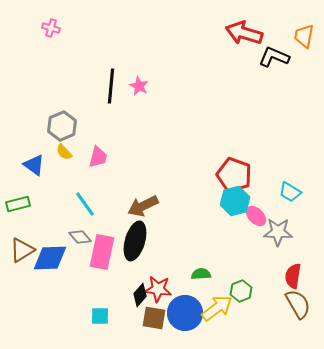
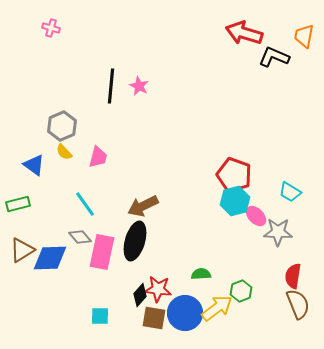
brown semicircle: rotated 8 degrees clockwise
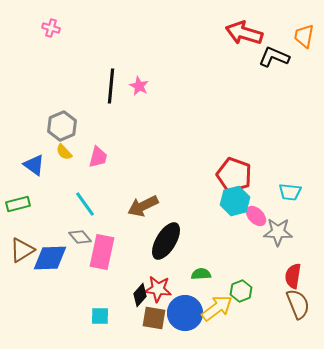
cyan trapezoid: rotated 25 degrees counterclockwise
black ellipse: moved 31 px right; rotated 15 degrees clockwise
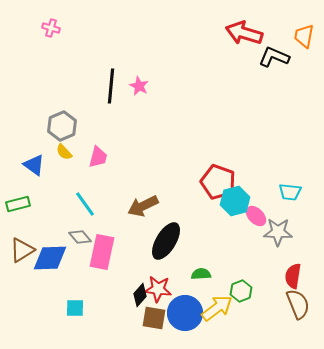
red pentagon: moved 16 px left, 7 px down
cyan square: moved 25 px left, 8 px up
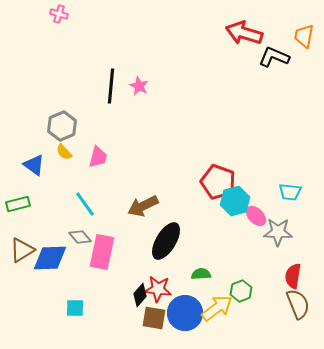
pink cross: moved 8 px right, 14 px up
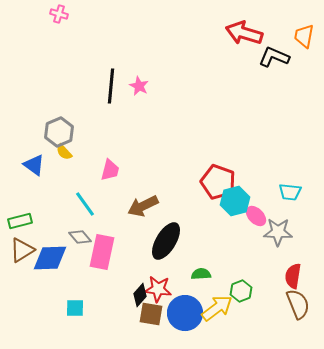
gray hexagon: moved 3 px left, 6 px down
pink trapezoid: moved 12 px right, 13 px down
green rectangle: moved 2 px right, 17 px down
brown square: moved 3 px left, 4 px up
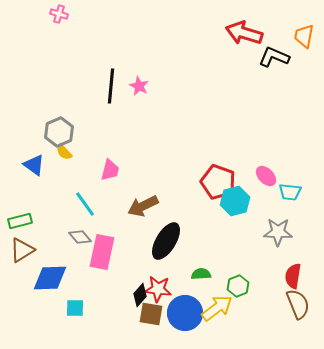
pink ellipse: moved 10 px right, 40 px up
blue diamond: moved 20 px down
green hexagon: moved 3 px left, 5 px up
